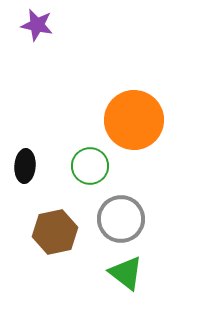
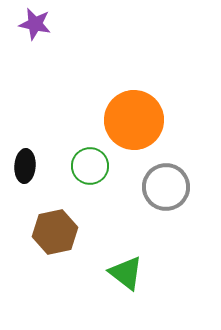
purple star: moved 2 px left, 1 px up
gray circle: moved 45 px right, 32 px up
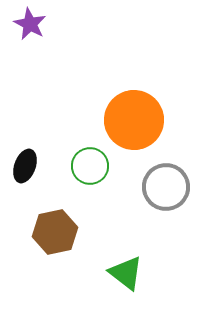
purple star: moved 5 px left; rotated 16 degrees clockwise
black ellipse: rotated 16 degrees clockwise
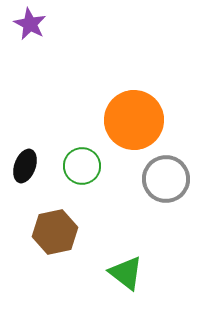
green circle: moved 8 px left
gray circle: moved 8 px up
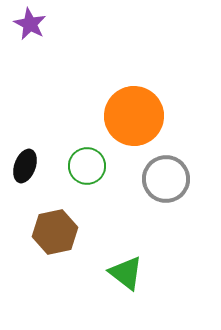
orange circle: moved 4 px up
green circle: moved 5 px right
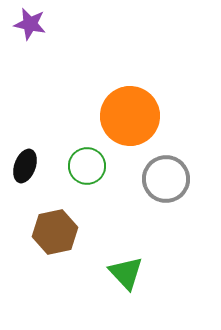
purple star: rotated 16 degrees counterclockwise
orange circle: moved 4 px left
green triangle: rotated 9 degrees clockwise
